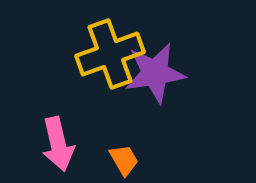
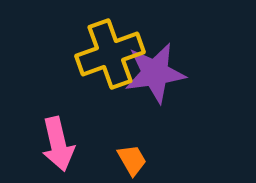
orange trapezoid: moved 8 px right
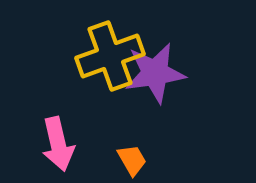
yellow cross: moved 2 px down
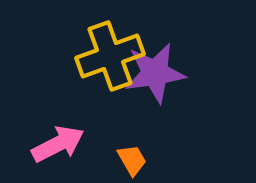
pink arrow: rotated 104 degrees counterclockwise
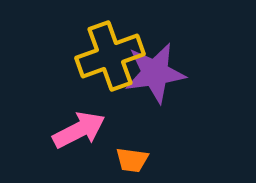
pink arrow: moved 21 px right, 14 px up
orange trapezoid: rotated 128 degrees clockwise
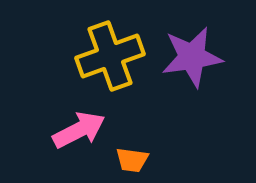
purple star: moved 37 px right, 16 px up
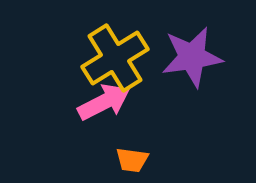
yellow cross: moved 5 px right, 2 px down; rotated 12 degrees counterclockwise
pink arrow: moved 25 px right, 28 px up
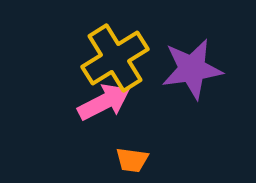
purple star: moved 12 px down
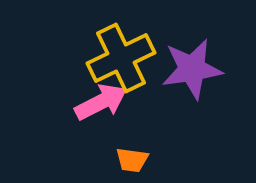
yellow cross: moved 6 px right; rotated 6 degrees clockwise
pink arrow: moved 3 px left
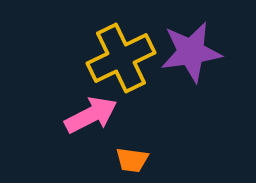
purple star: moved 1 px left, 17 px up
pink arrow: moved 10 px left, 13 px down
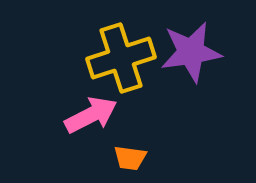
yellow cross: rotated 8 degrees clockwise
orange trapezoid: moved 2 px left, 2 px up
